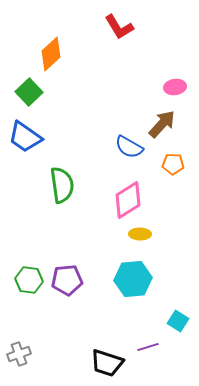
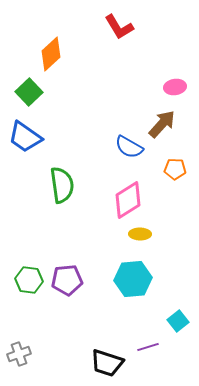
orange pentagon: moved 2 px right, 5 px down
cyan square: rotated 20 degrees clockwise
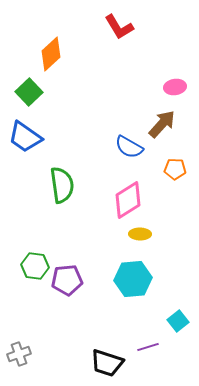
green hexagon: moved 6 px right, 14 px up
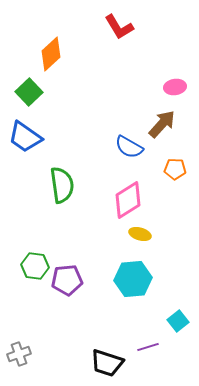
yellow ellipse: rotated 15 degrees clockwise
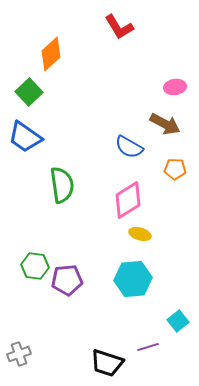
brown arrow: moved 3 px right; rotated 76 degrees clockwise
